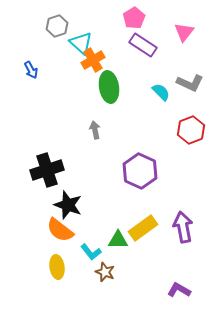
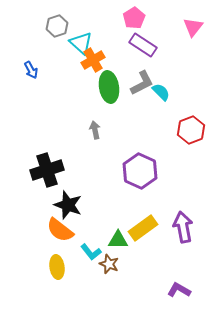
pink triangle: moved 9 px right, 5 px up
gray L-shape: moved 48 px left; rotated 52 degrees counterclockwise
brown star: moved 4 px right, 8 px up
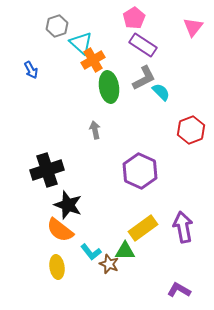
gray L-shape: moved 2 px right, 5 px up
green triangle: moved 7 px right, 11 px down
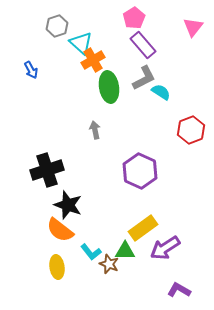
purple rectangle: rotated 16 degrees clockwise
cyan semicircle: rotated 12 degrees counterclockwise
purple arrow: moved 18 px left, 21 px down; rotated 112 degrees counterclockwise
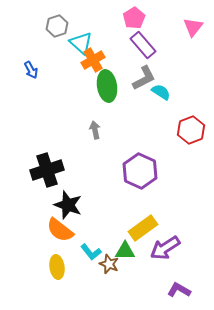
green ellipse: moved 2 px left, 1 px up
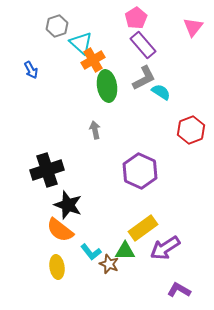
pink pentagon: moved 2 px right
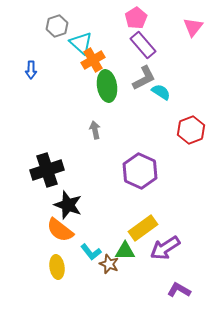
blue arrow: rotated 30 degrees clockwise
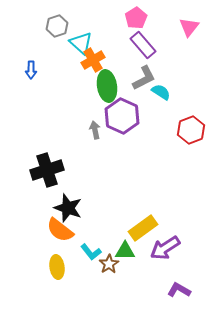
pink triangle: moved 4 px left
purple hexagon: moved 18 px left, 55 px up
black star: moved 3 px down
brown star: rotated 18 degrees clockwise
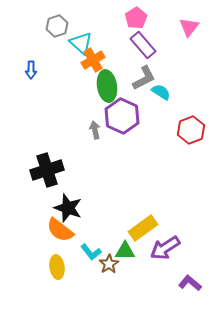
purple L-shape: moved 11 px right, 7 px up; rotated 10 degrees clockwise
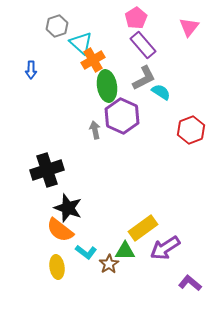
cyan L-shape: moved 5 px left; rotated 15 degrees counterclockwise
